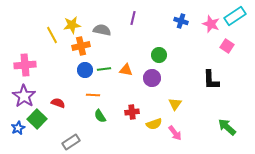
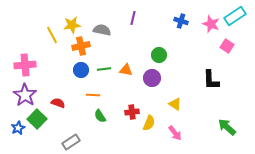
blue circle: moved 4 px left
purple star: moved 1 px right, 1 px up
yellow triangle: rotated 32 degrees counterclockwise
yellow semicircle: moved 5 px left, 1 px up; rotated 49 degrees counterclockwise
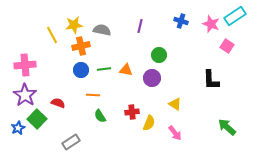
purple line: moved 7 px right, 8 px down
yellow star: moved 2 px right
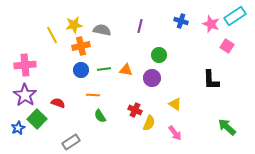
red cross: moved 3 px right, 2 px up; rotated 32 degrees clockwise
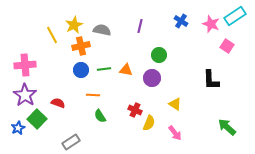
blue cross: rotated 16 degrees clockwise
yellow star: rotated 18 degrees counterclockwise
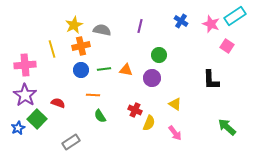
yellow line: moved 14 px down; rotated 12 degrees clockwise
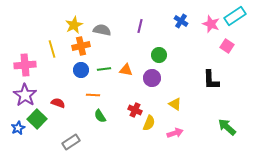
pink arrow: rotated 70 degrees counterclockwise
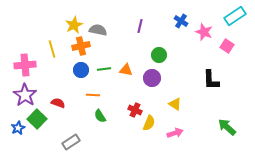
pink star: moved 7 px left, 8 px down
gray semicircle: moved 4 px left
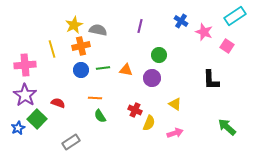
green line: moved 1 px left, 1 px up
orange line: moved 2 px right, 3 px down
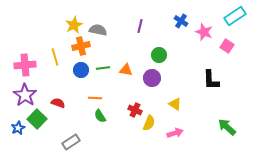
yellow line: moved 3 px right, 8 px down
